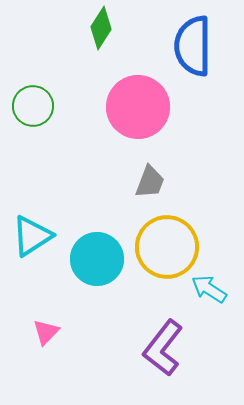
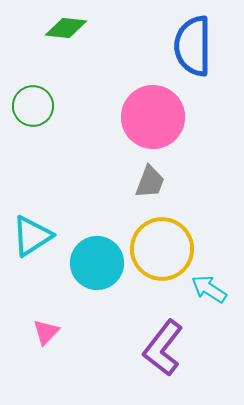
green diamond: moved 35 px left; rotated 63 degrees clockwise
pink circle: moved 15 px right, 10 px down
yellow circle: moved 5 px left, 2 px down
cyan circle: moved 4 px down
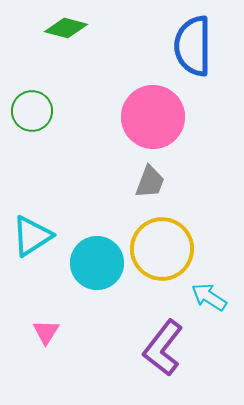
green diamond: rotated 9 degrees clockwise
green circle: moved 1 px left, 5 px down
cyan arrow: moved 8 px down
pink triangle: rotated 12 degrees counterclockwise
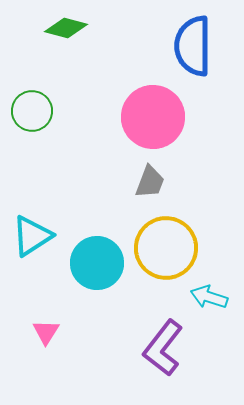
yellow circle: moved 4 px right, 1 px up
cyan arrow: rotated 15 degrees counterclockwise
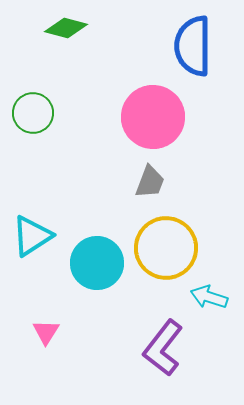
green circle: moved 1 px right, 2 px down
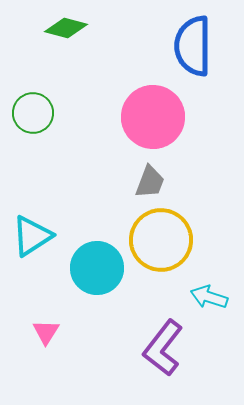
yellow circle: moved 5 px left, 8 px up
cyan circle: moved 5 px down
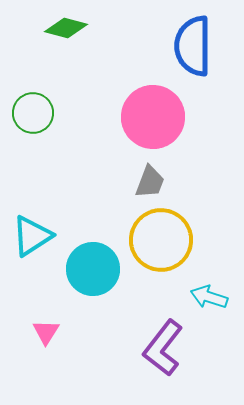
cyan circle: moved 4 px left, 1 px down
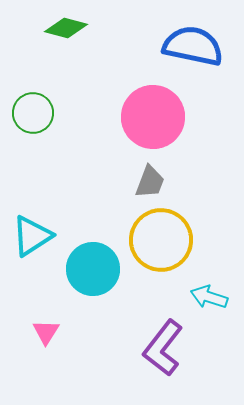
blue semicircle: rotated 102 degrees clockwise
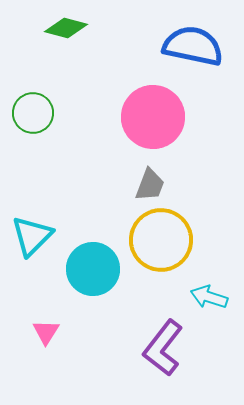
gray trapezoid: moved 3 px down
cyan triangle: rotated 12 degrees counterclockwise
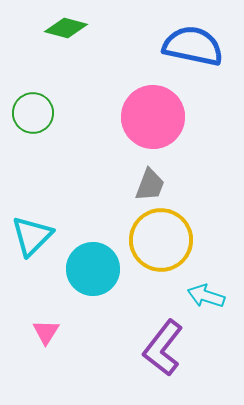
cyan arrow: moved 3 px left, 1 px up
